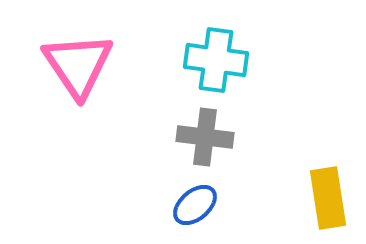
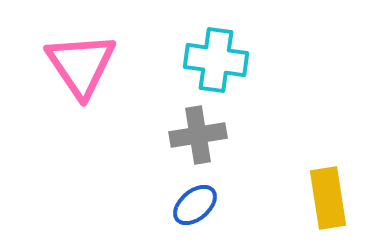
pink triangle: moved 3 px right
gray cross: moved 7 px left, 2 px up; rotated 16 degrees counterclockwise
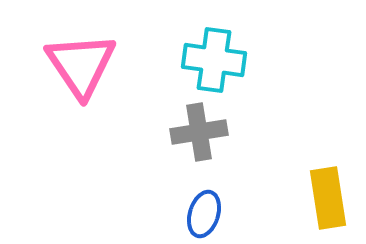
cyan cross: moved 2 px left
gray cross: moved 1 px right, 3 px up
blue ellipse: moved 9 px right, 9 px down; rotated 33 degrees counterclockwise
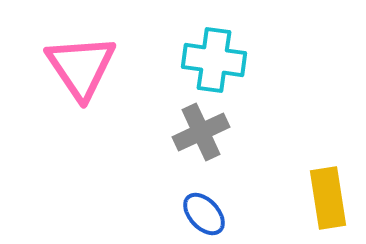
pink triangle: moved 2 px down
gray cross: moved 2 px right; rotated 16 degrees counterclockwise
blue ellipse: rotated 60 degrees counterclockwise
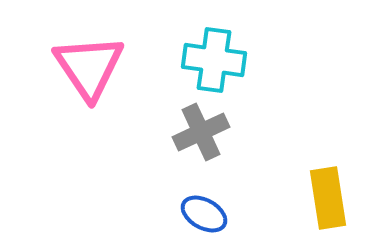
pink triangle: moved 8 px right
blue ellipse: rotated 18 degrees counterclockwise
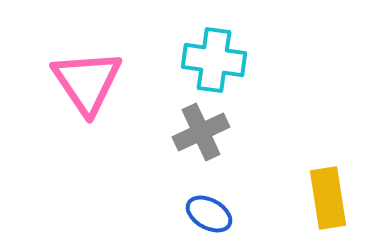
pink triangle: moved 2 px left, 15 px down
blue ellipse: moved 5 px right
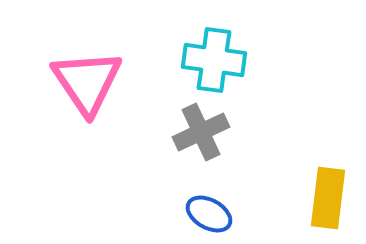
yellow rectangle: rotated 16 degrees clockwise
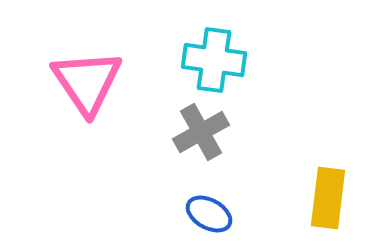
gray cross: rotated 4 degrees counterclockwise
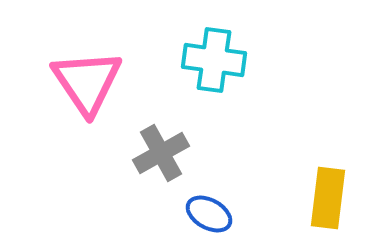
gray cross: moved 40 px left, 21 px down
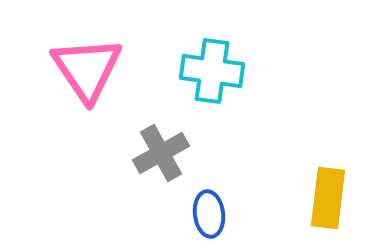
cyan cross: moved 2 px left, 11 px down
pink triangle: moved 13 px up
blue ellipse: rotated 54 degrees clockwise
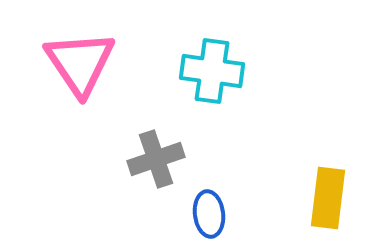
pink triangle: moved 7 px left, 6 px up
gray cross: moved 5 px left, 6 px down; rotated 10 degrees clockwise
